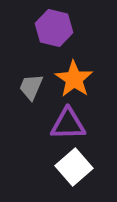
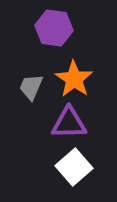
purple hexagon: rotated 6 degrees counterclockwise
purple triangle: moved 1 px right, 1 px up
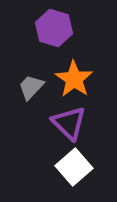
purple hexagon: rotated 9 degrees clockwise
gray trapezoid: rotated 20 degrees clockwise
purple triangle: rotated 45 degrees clockwise
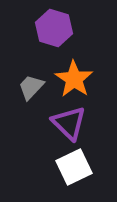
white square: rotated 15 degrees clockwise
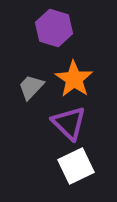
white square: moved 2 px right, 1 px up
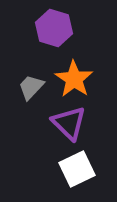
white square: moved 1 px right, 3 px down
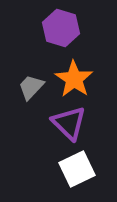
purple hexagon: moved 7 px right
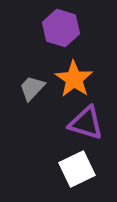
gray trapezoid: moved 1 px right, 1 px down
purple triangle: moved 17 px right; rotated 27 degrees counterclockwise
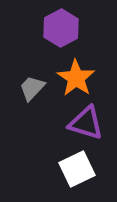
purple hexagon: rotated 15 degrees clockwise
orange star: moved 2 px right, 1 px up
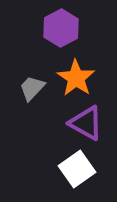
purple triangle: rotated 12 degrees clockwise
white square: rotated 9 degrees counterclockwise
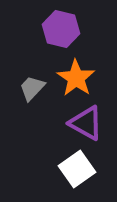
purple hexagon: moved 1 px down; rotated 18 degrees counterclockwise
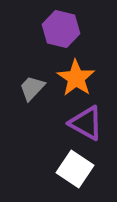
white square: moved 2 px left; rotated 21 degrees counterclockwise
